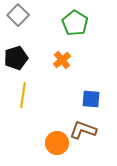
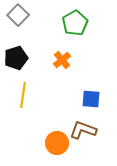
green pentagon: rotated 10 degrees clockwise
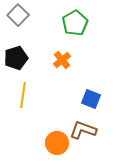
blue square: rotated 18 degrees clockwise
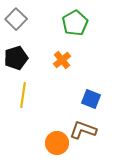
gray square: moved 2 px left, 4 px down
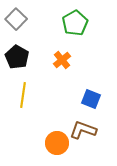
black pentagon: moved 1 px right, 1 px up; rotated 25 degrees counterclockwise
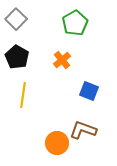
blue square: moved 2 px left, 8 px up
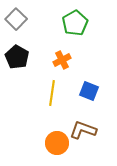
orange cross: rotated 12 degrees clockwise
yellow line: moved 29 px right, 2 px up
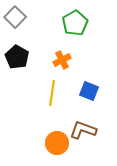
gray square: moved 1 px left, 2 px up
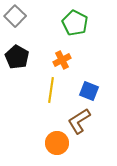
gray square: moved 1 px up
green pentagon: rotated 15 degrees counterclockwise
yellow line: moved 1 px left, 3 px up
brown L-shape: moved 4 px left, 9 px up; rotated 52 degrees counterclockwise
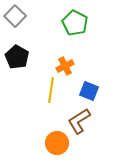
orange cross: moved 3 px right, 6 px down
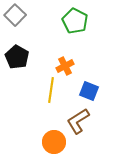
gray square: moved 1 px up
green pentagon: moved 2 px up
brown L-shape: moved 1 px left
orange circle: moved 3 px left, 1 px up
